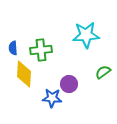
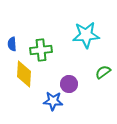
blue semicircle: moved 1 px left, 4 px up
blue star: moved 1 px right, 3 px down
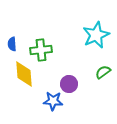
cyan star: moved 10 px right; rotated 20 degrees counterclockwise
yellow diamond: rotated 8 degrees counterclockwise
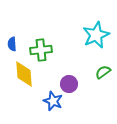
blue star: rotated 18 degrees clockwise
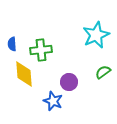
purple circle: moved 2 px up
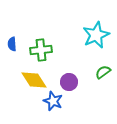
yellow diamond: moved 10 px right, 6 px down; rotated 28 degrees counterclockwise
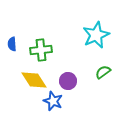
purple circle: moved 1 px left, 1 px up
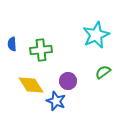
yellow diamond: moved 3 px left, 5 px down
blue star: moved 3 px right
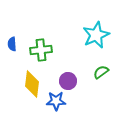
green semicircle: moved 2 px left
yellow diamond: moved 1 px right, 1 px up; rotated 40 degrees clockwise
blue star: rotated 24 degrees counterclockwise
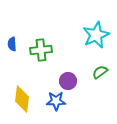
green semicircle: moved 1 px left
yellow diamond: moved 10 px left, 15 px down
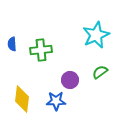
purple circle: moved 2 px right, 1 px up
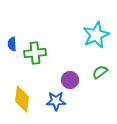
green cross: moved 6 px left, 3 px down
